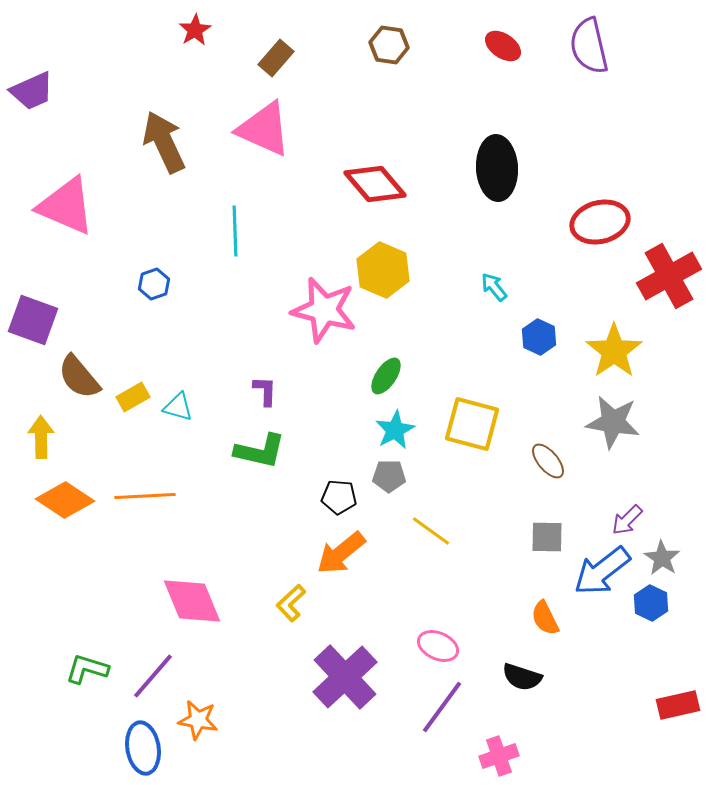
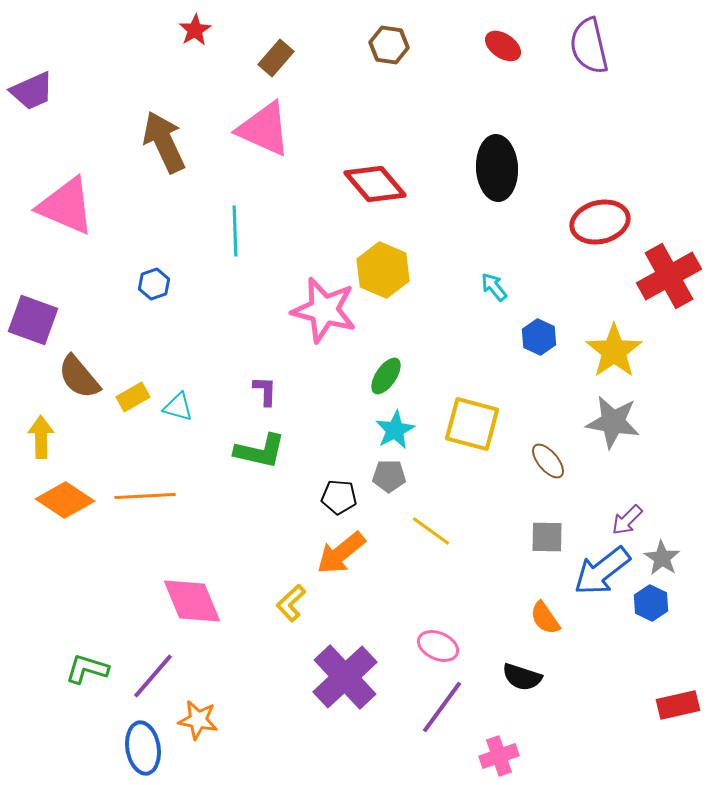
orange semicircle at (545, 618): rotated 9 degrees counterclockwise
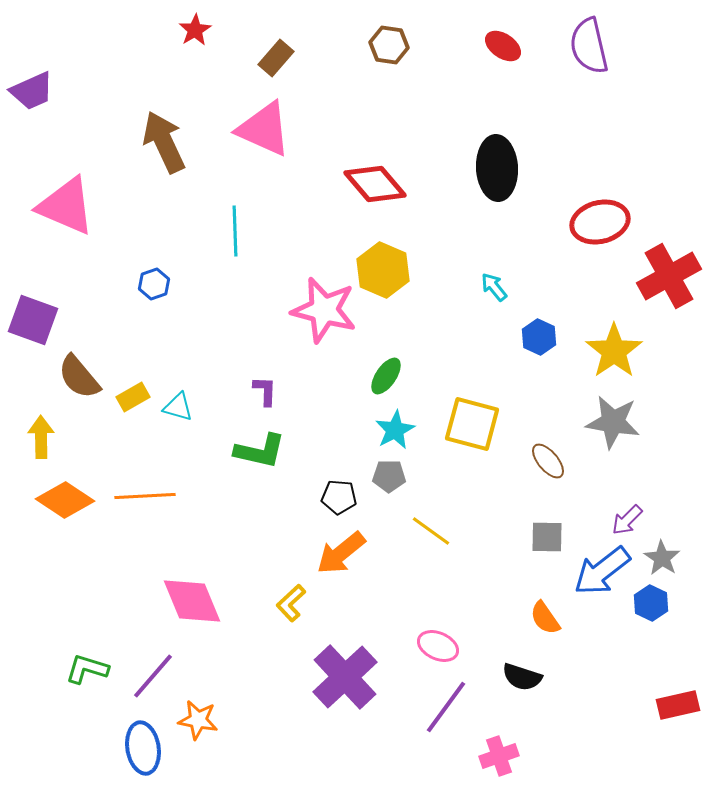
purple line at (442, 707): moved 4 px right
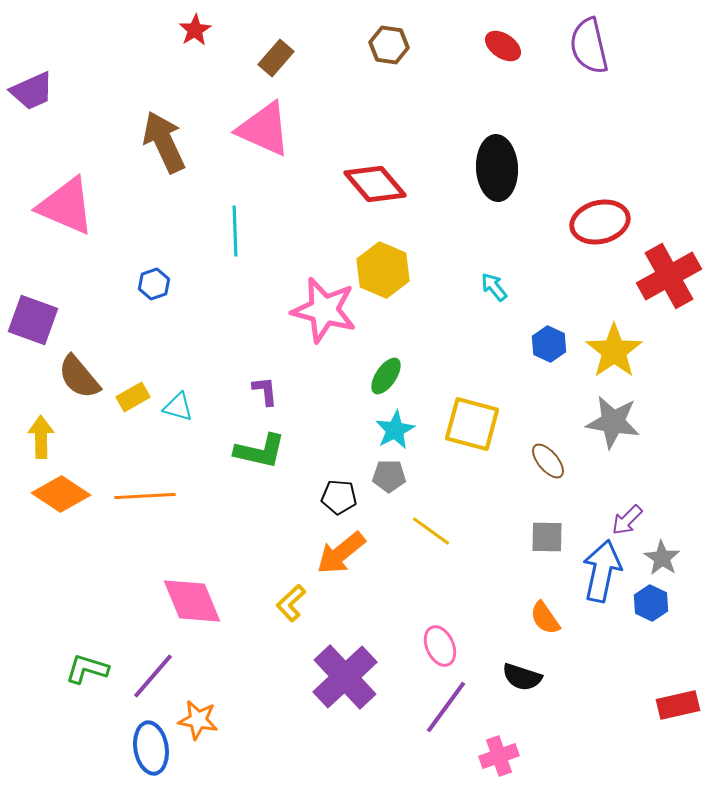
blue hexagon at (539, 337): moved 10 px right, 7 px down
purple L-shape at (265, 391): rotated 8 degrees counterclockwise
orange diamond at (65, 500): moved 4 px left, 6 px up
blue arrow at (602, 571): rotated 140 degrees clockwise
pink ellipse at (438, 646): moved 2 px right; rotated 42 degrees clockwise
blue ellipse at (143, 748): moved 8 px right
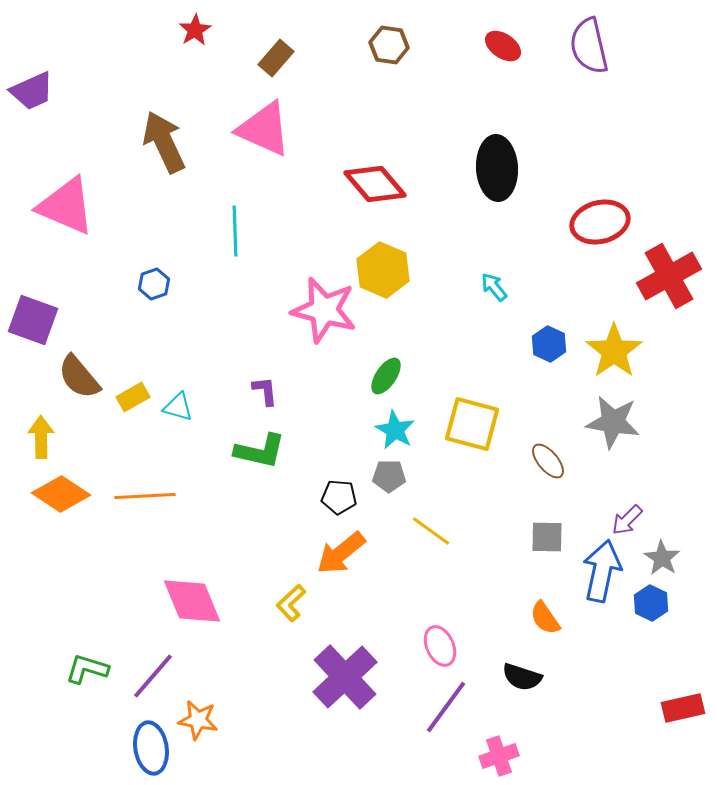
cyan star at (395, 430): rotated 15 degrees counterclockwise
red rectangle at (678, 705): moved 5 px right, 3 px down
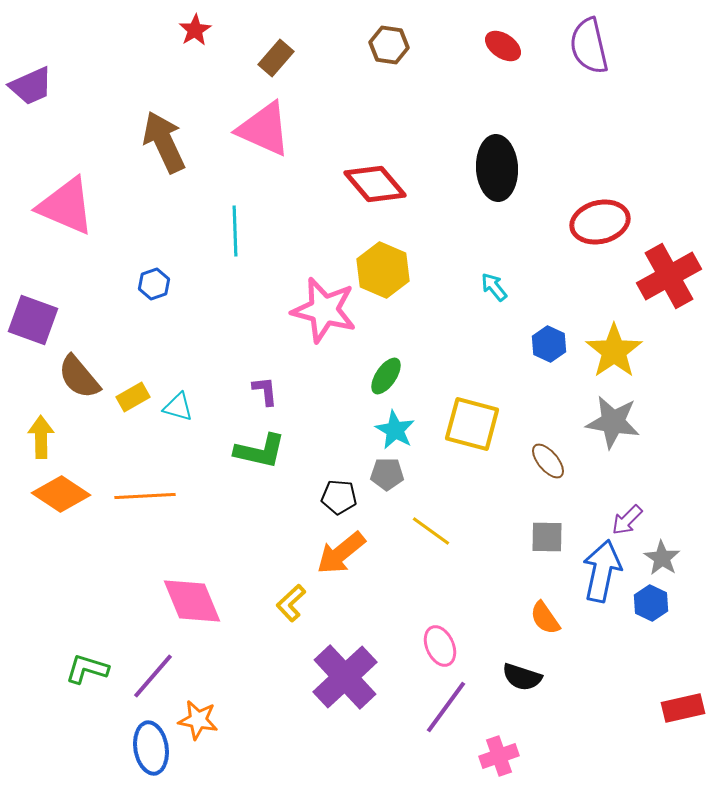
purple trapezoid at (32, 91): moved 1 px left, 5 px up
gray pentagon at (389, 476): moved 2 px left, 2 px up
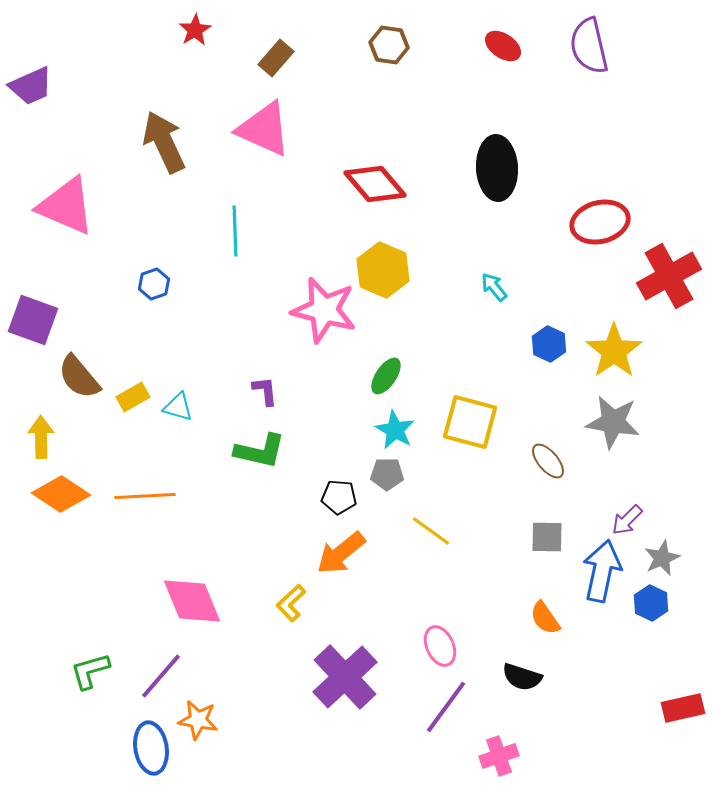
yellow square at (472, 424): moved 2 px left, 2 px up
gray star at (662, 558): rotated 15 degrees clockwise
green L-shape at (87, 669): moved 3 px right, 2 px down; rotated 33 degrees counterclockwise
purple line at (153, 676): moved 8 px right
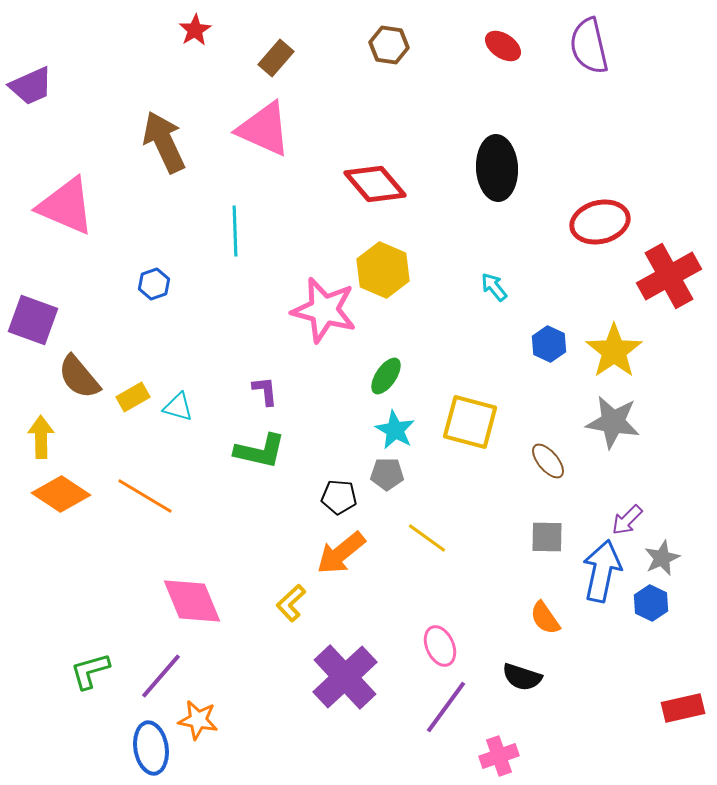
orange line at (145, 496): rotated 34 degrees clockwise
yellow line at (431, 531): moved 4 px left, 7 px down
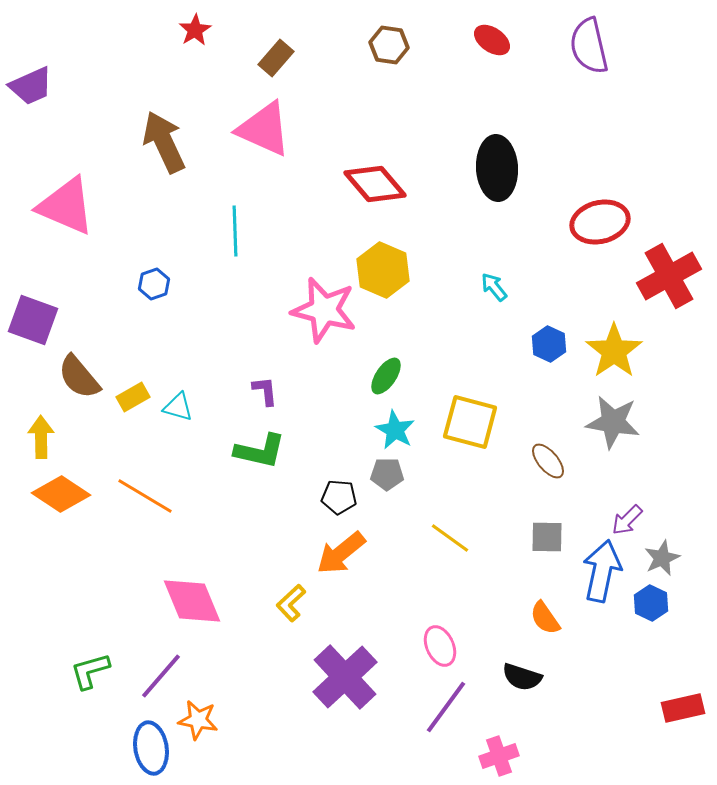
red ellipse at (503, 46): moved 11 px left, 6 px up
yellow line at (427, 538): moved 23 px right
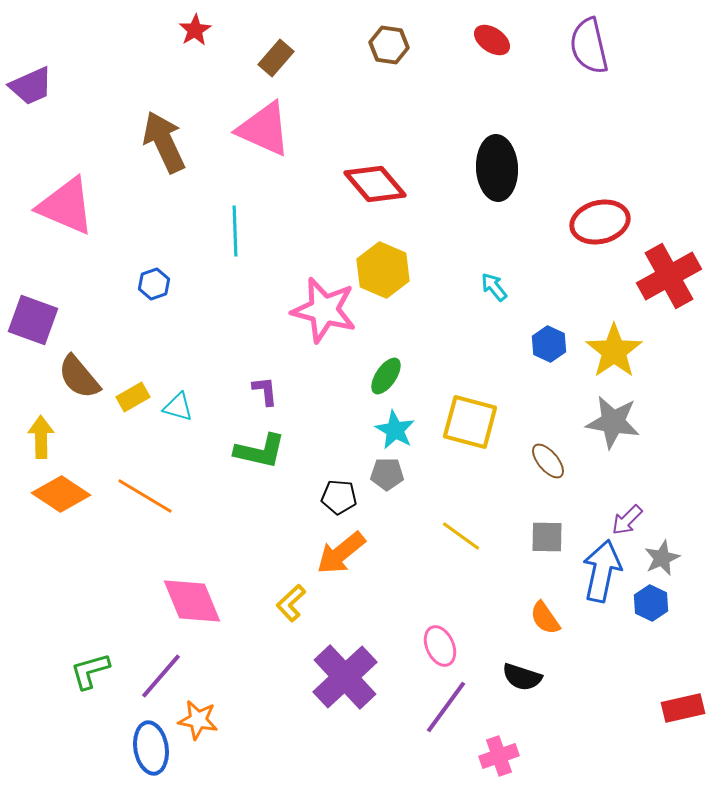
yellow line at (450, 538): moved 11 px right, 2 px up
